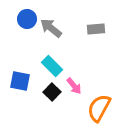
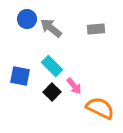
blue square: moved 5 px up
orange semicircle: moved 1 px right; rotated 88 degrees clockwise
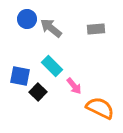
black square: moved 14 px left
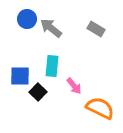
gray rectangle: rotated 36 degrees clockwise
cyan rectangle: rotated 50 degrees clockwise
blue square: rotated 10 degrees counterclockwise
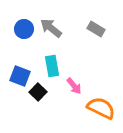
blue circle: moved 3 px left, 10 px down
cyan rectangle: rotated 15 degrees counterclockwise
blue square: rotated 20 degrees clockwise
orange semicircle: moved 1 px right
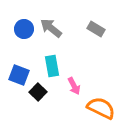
blue square: moved 1 px left, 1 px up
pink arrow: rotated 12 degrees clockwise
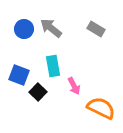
cyan rectangle: moved 1 px right
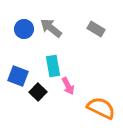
blue square: moved 1 px left, 1 px down
pink arrow: moved 6 px left
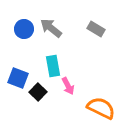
blue square: moved 2 px down
